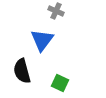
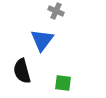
green square: moved 3 px right; rotated 18 degrees counterclockwise
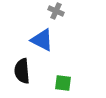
blue triangle: rotated 40 degrees counterclockwise
black semicircle: rotated 10 degrees clockwise
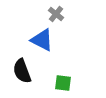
gray cross: moved 3 px down; rotated 14 degrees clockwise
black semicircle: rotated 15 degrees counterclockwise
